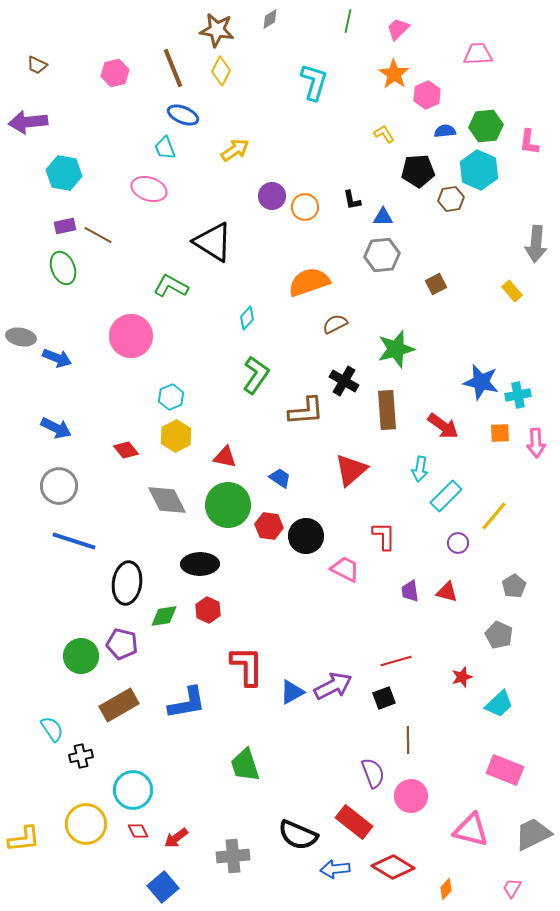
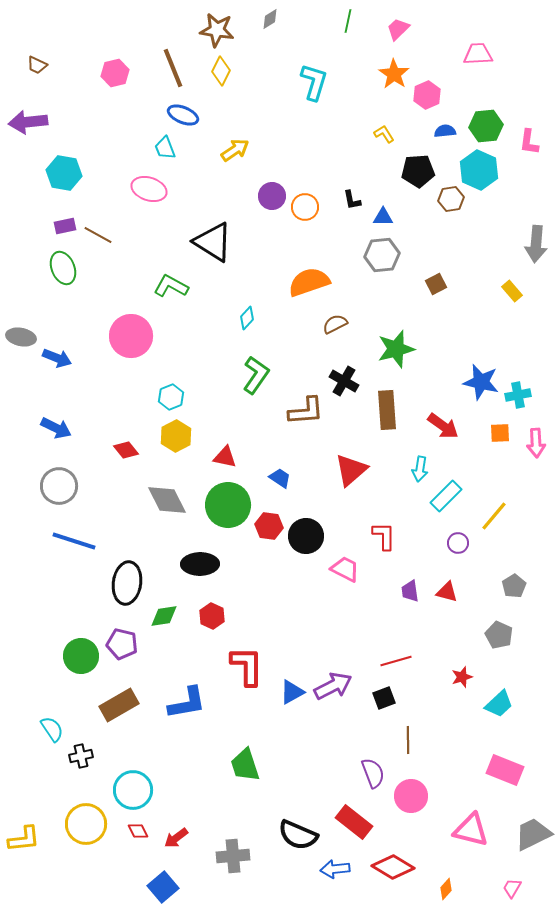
red hexagon at (208, 610): moved 4 px right, 6 px down
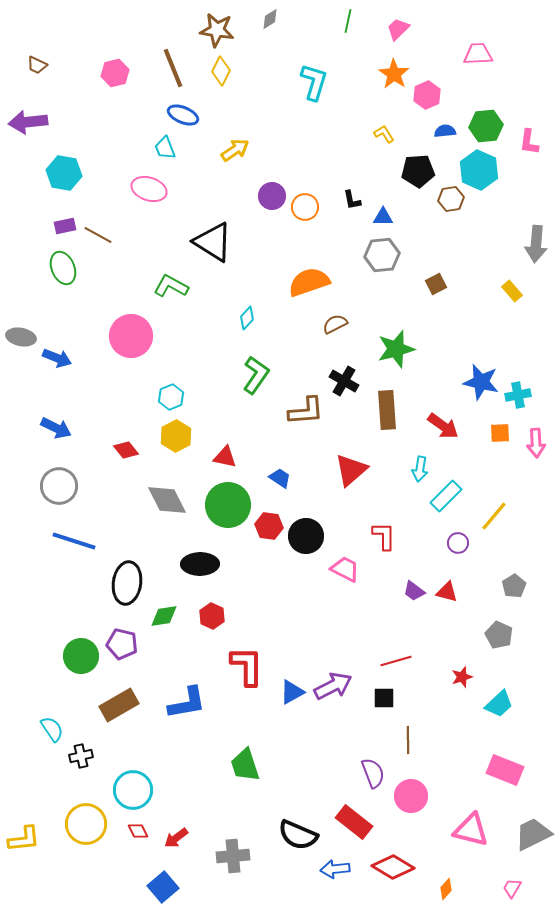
purple trapezoid at (410, 591): moved 4 px right; rotated 45 degrees counterclockwise
black square at (384, 698): rotated 20 degrees clockwise
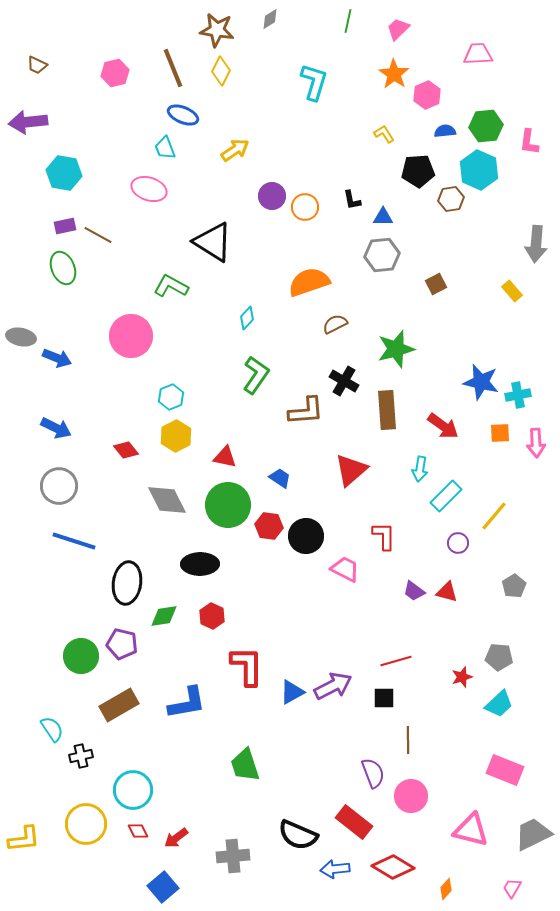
gray pentagon at (499, 635): moved 22 px down; rotated 20 degrees counterclockwise
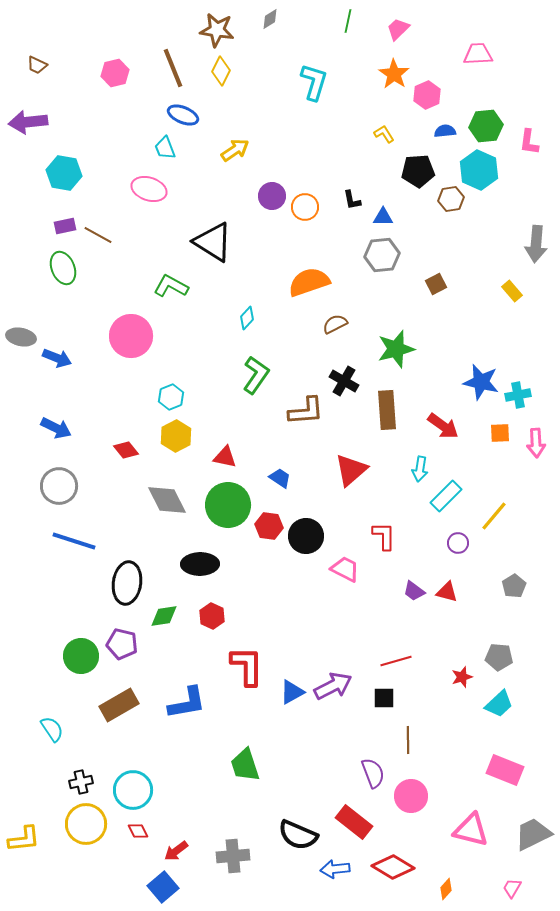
black cross at (81, 756): moved 26 px down
red arrow at (176, 838): moved 13 px down
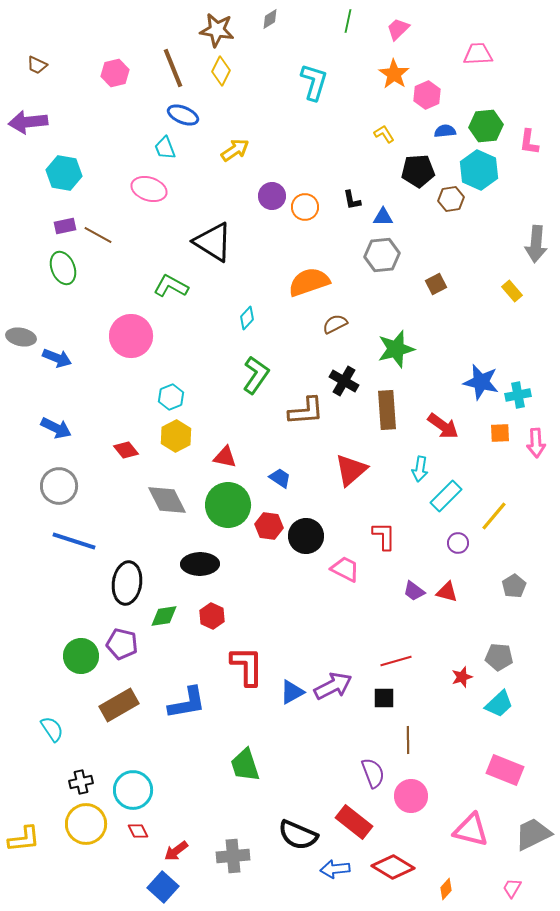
blue square at (163, 887): rotated 8 degrees counterclockwise
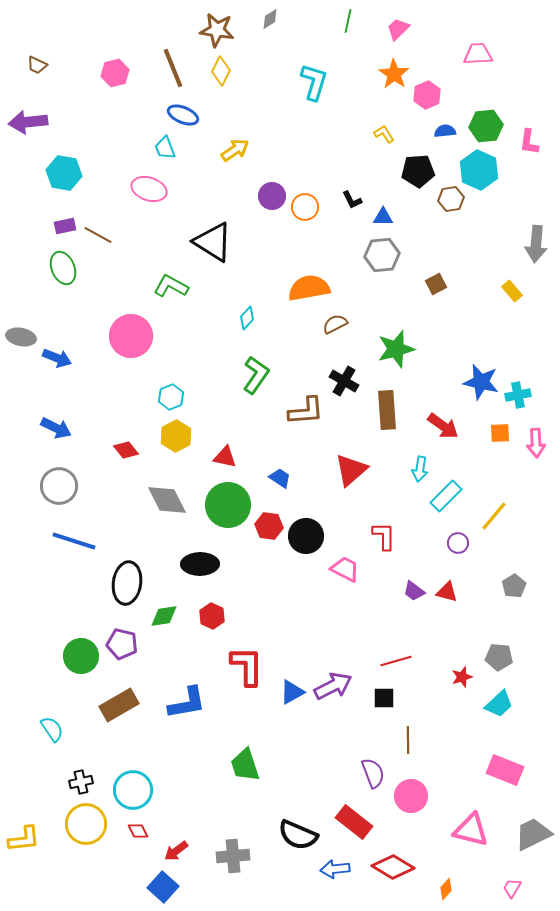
black L-shape at (352, 200): rotated 15 degrees counterclockwise
orange semicircle at (309, 282): moved 6 px down; rotated 9 degrees clockwise
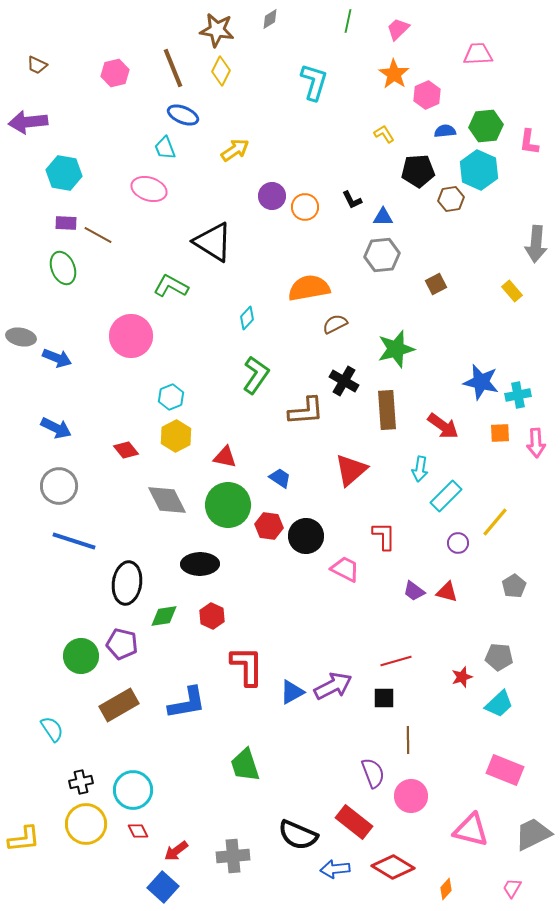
purple rectangle at (65, 226): moved 1 px right, 3 px up; rotated 15 degrees clockwise
yellow line at (494, 516): moved 1 px right, 6 px down
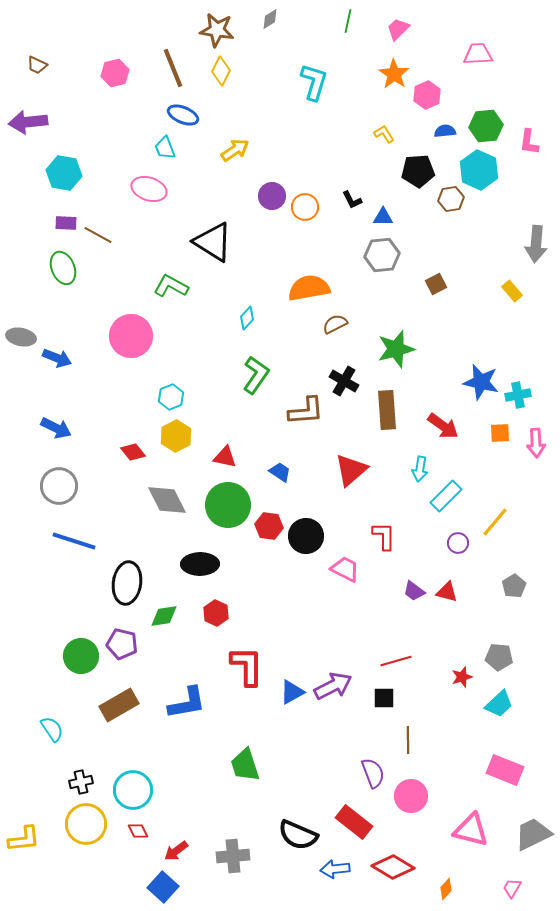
red diamond at (126, 450): moved 7 px right, 2 px down
blue trapezoid at (280, 478): moved 6 px up
red hexagon at (212, 616): moved 4 px right, 3 px up
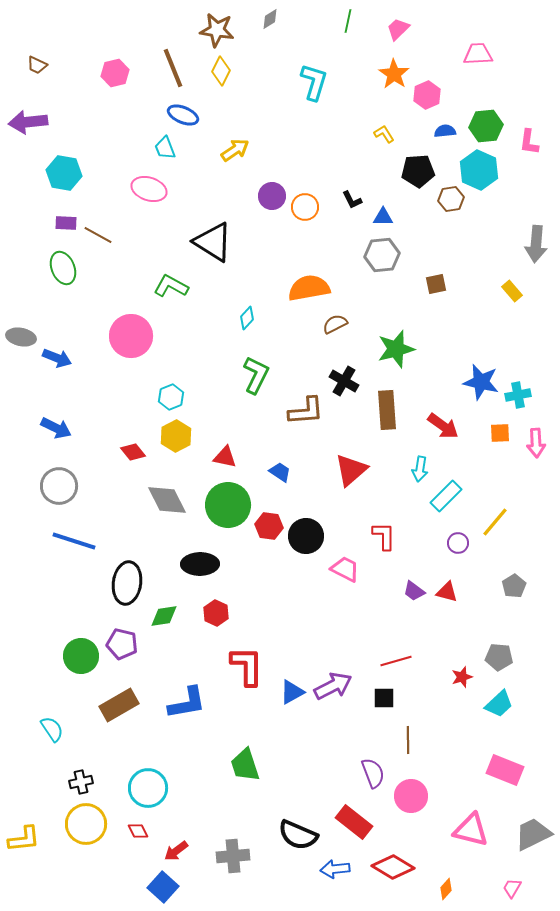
brown square at (436, 284): rotated 15 degrees clockwise
green L-shape at (256, 375): rotated 9 degrees counterclockwise
cyan circle at (133, 790): moved 15 px right, 2 px up
